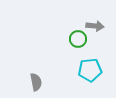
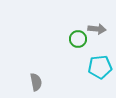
gray arrow: moved 2 px right, 3 px down
cyan pentagon: moved 10 px right, 3 px up
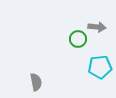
gray arrow: moved 2 px up
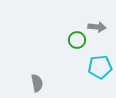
green circle: moved 1 px left, 1 px down
gray semicircle: moved 1 px right, 1 px down
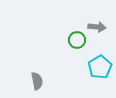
cyan pentagon: rotated 25 degrees counterclockwise
gray semicircle: moved 2 px up
